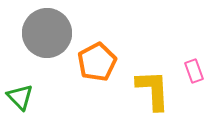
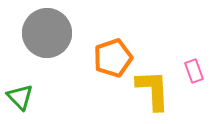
orange pentagon: moved 16 px right, 4 px up; rotated 9 degrees clockwise
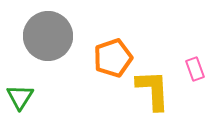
gray circle: moved 1 px right, 3 px down
pink rectangle: moved 1 px right, 2 px up
green triangle: rotated 16 degrees clockwise
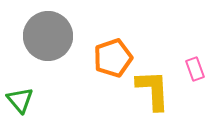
green triangle: moved 3 px down; rotated 12 degrees counterclockwise
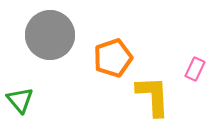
gray circle: moved 2 px right, 1 px up
pink rectangle: rotated 45 degrees clockwise
yellow L-shape: moved 6 px down
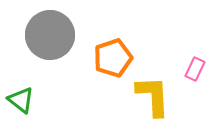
green triangle: moved 1 px right; rotated 12 degrees counterclockwise
